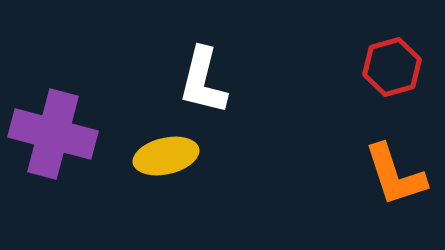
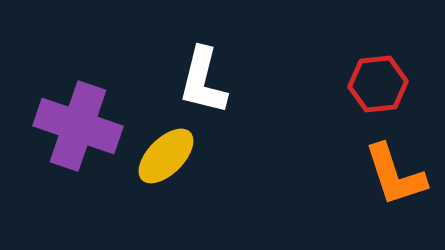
red hexagon: moved 14 px left, 17 px down; rotated 10 degrees clockwise
purple cross: moved 25 px right, 8 px up; rotated 4 degrees clockwise
yellow ellipse: rotated 32 degrees counterclockwise
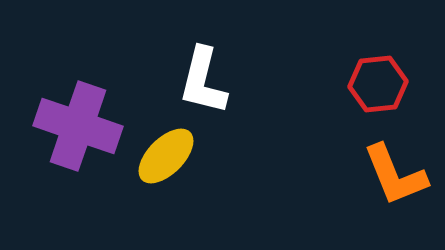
orange L-shape: rotated 4 degrees counterclockwise
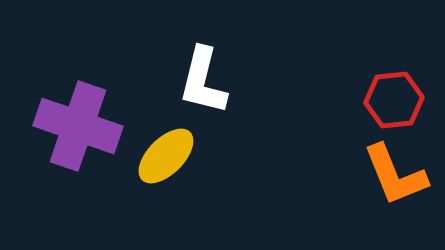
red hexagon: moved 16 px right, 16 px down
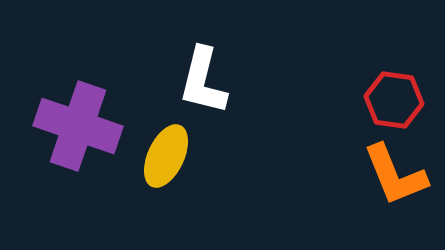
red hexagon: rotated 14 degrees clockwise
yellow ellipse: rotated 20 degrees counterclockwise
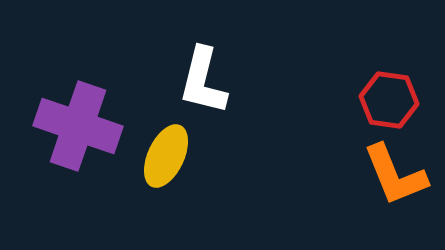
red hexagon: moved 5 px left
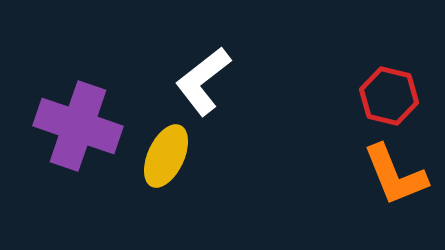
white L-shape: rotated 38 degrees clockwise
red hexagon: moved 4 px up; rotated 6 degrees clockwise
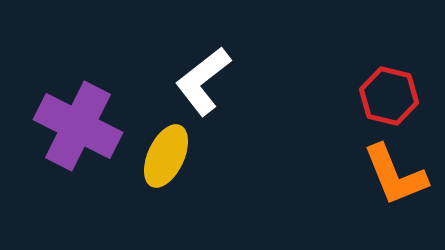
purple cross: rotated 8 degrees clockwise
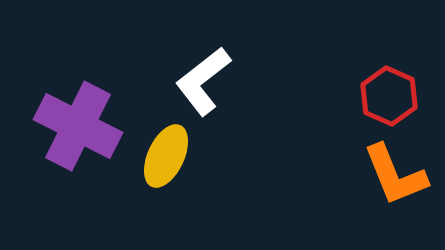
red hexagon: rotated 10 degrees clockwise
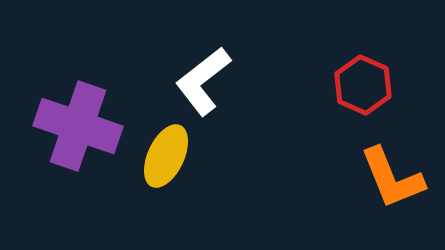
red hexagon: moved 26 px left, 11 px up
purple cross: rotated 8 degrees counterclockwise
orange L-shape: moved 3 px left, 3 px down
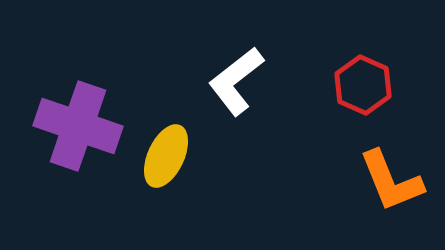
white L-shape: moved 33 px right
orange L-shape: moved 1 px left, 3 px down
